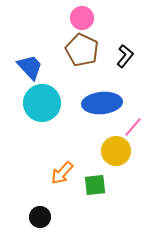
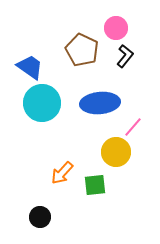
pink circle: moved 34 px right, 10 px down
blue trapezoid: rotated 12 degrees counterclockwise
blue ellipse: moved 2 px left
yellow circle: moved 1 px down
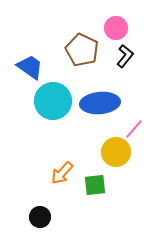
cyan circle: moved 11 px right, 2 px up
pink line: moved 1 px right, 2 px down
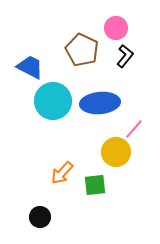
blue trapezoid: rotated 8 degrees counterclockwise
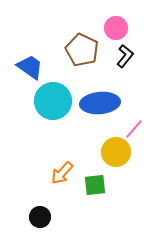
blue trapezoid: rotated 8 degrees clockwise
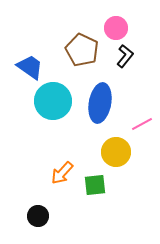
blue ellipse: rotated 75 degrees counterclockwise
pink line: moved 8 px right, 5 px up; rotated 20 degrees clockwise
black circle: moved 2 px left, 1 px up
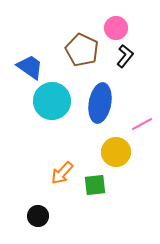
cyan circle: moved 1 px left
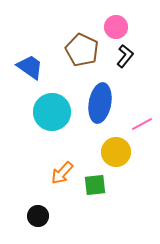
pink circle: moved 1 px up
cyan circle: moved 11 px down
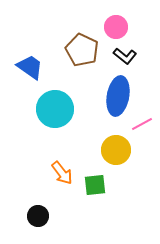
black L-shape: rotated 90 degrees clockwise
blue ellipse: moved 18 px right, 7 px up
cyan circle: moved 3 px right, 3 px up
yellow circle: moved 2 px up
orange arrow: rotated 80 degrees counterclockwise
